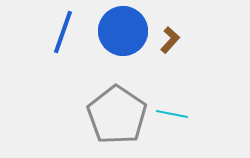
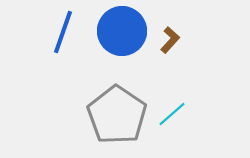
blue circle: moved 1 px left
cyan line: rotated 52 degrees counterclockwise
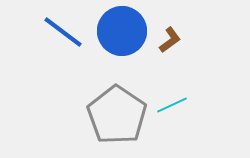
blue line: rotated 72 degrees counterclockwise
brown L-shape: rotated 12 degrees clockwise
cyan line: moved 9 px up; rotated 16 degrees clockwise
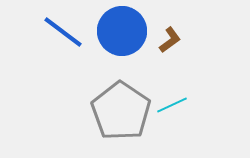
gray pentagon: moved 4 px right, 4 px up
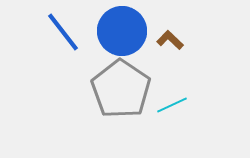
blue line: rotated 15 degrees clockwise
brown L-shape: rotated 100 degrees counterclockwise
gray pentagon: moved 22 px up
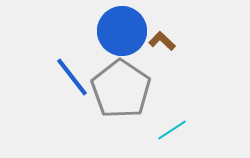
blue line: moved 9 px right, 45 px down
brown L-shape: moved 8 px left, 1 px down
cyan line: moved 25 px down; rotated 8 degrees counterclockwise
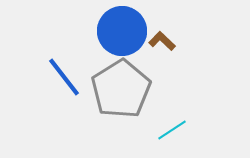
blue line: moved 8 px left
gray pentagon: rotated 6 degrees clockwise
